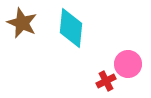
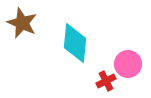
cyan diamond: moved 4 px right, 15 px down
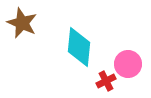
cyan diamond: moved 4 px right, 4 px down
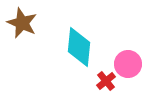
red cross: rotated 12 degrees counterclockwise
